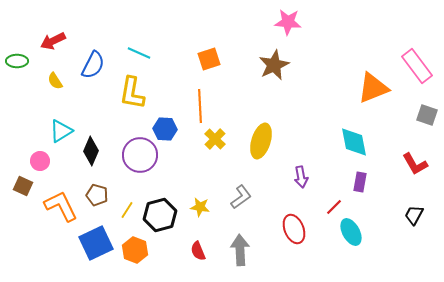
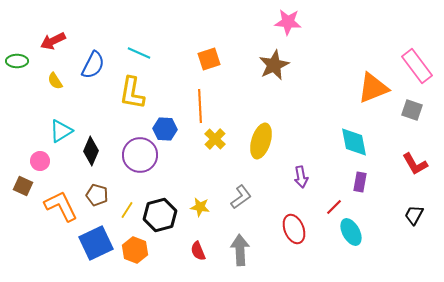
gray square: moved 15 px left, 5 px up
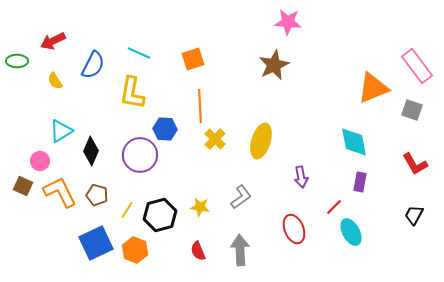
orange square: moved 16 px left
orange L-shape: moved 1 px left, 14 px up
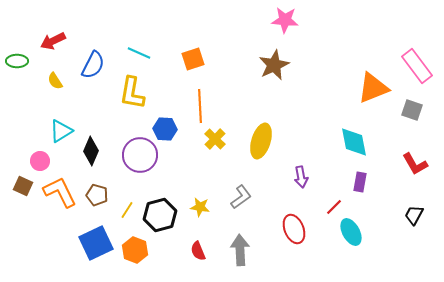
pink star: moved 3 px left, 2 px up
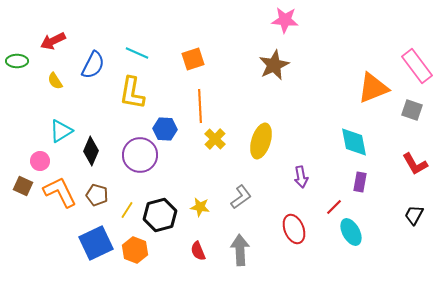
cyan line: moved 2 px left
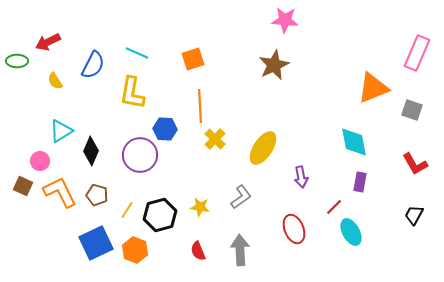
red arrow: moved 5 px left, 1 px down
pink rectangle: moved 13 px up; rotated 60 degrees clockwise
yellow ellipse: moved 2 px right, 7 px down; rotated 16 degrees clockwise
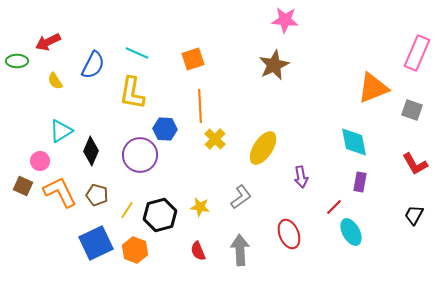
red ellipse: moved 5 px left, 5 px down
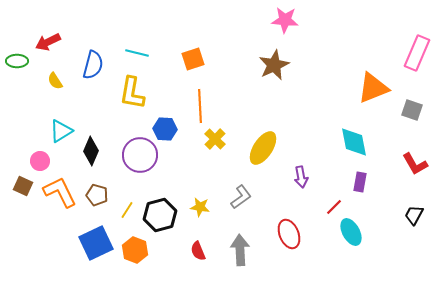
cyan line: rotated 10 degrees counterclockwise
blue semicircle: rotated 12 degrees counterclockwise
